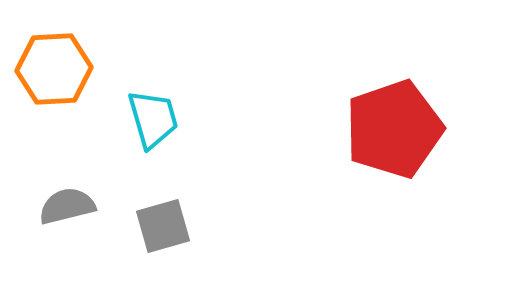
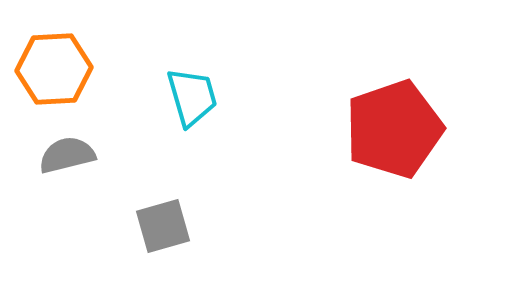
cyan trapezoid: moved 39 px right, 22 px up
gray semicircle: moved 51 px up
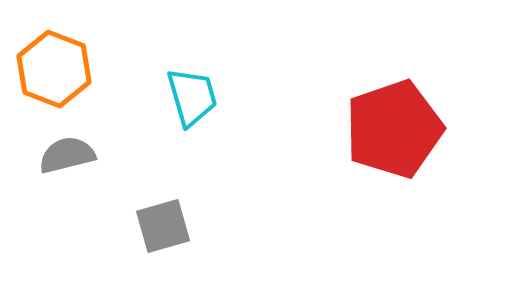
orange hexagon: rotated 24 degrees clockwise
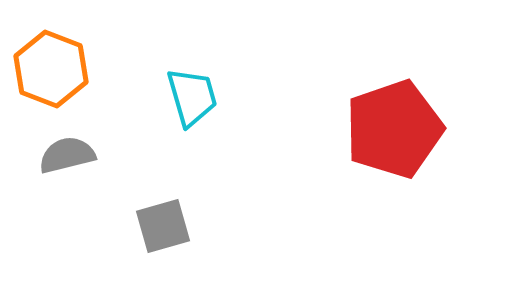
orange hexagon: moved 3 px left
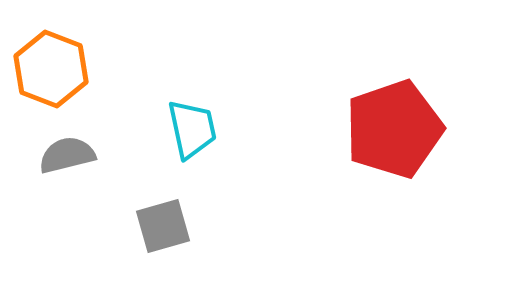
cyan trapezoid: moved 32 px down; rotated 4 degrees clockwise
